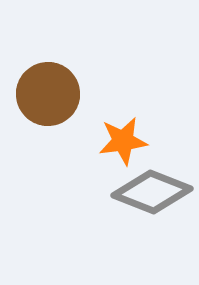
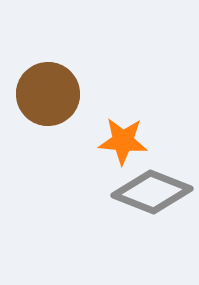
orange star: rotated 12 degrees clockwise
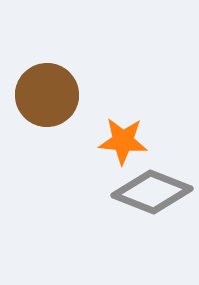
brown circle: moved 1 px left, 1 px down
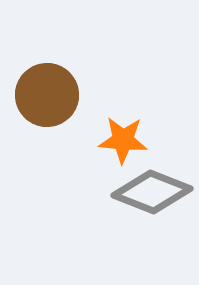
orange star: moved 1 px up
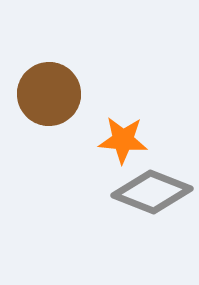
brown circle: moved 2 px right, 1 px up
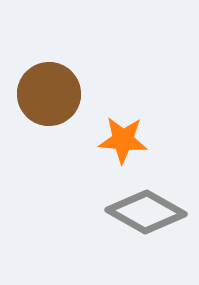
gray diamond: moved 6 px left, 20 px down; rotated 8 degrees clockwise
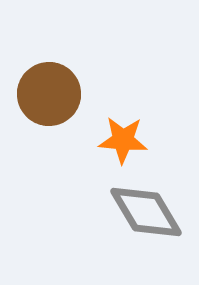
gray diamond: rotated 30 degrees clockwise
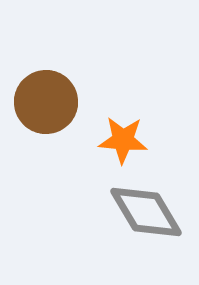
brown circle: moved 3 px left, 8 px down
